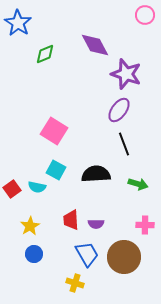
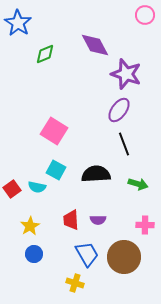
purple semicircle: moved 2 px right, 4 px up
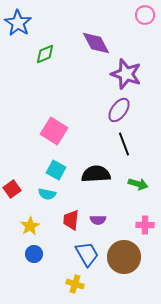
purple diamond: moved 1 px right, 2 px up
cyan semicircle: moved 10 px right, 7 px down
red trapezoid: rotated 10 degrees clockwise
yellow cross: moved 1 px down
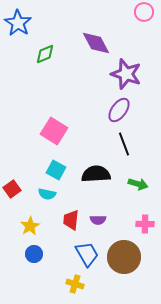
pink circle: moved 1 px left, 3 px up
pink cross: moved 1 px up
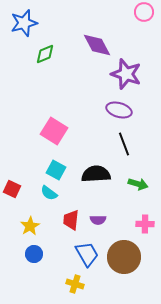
blue star: moved 6 px right; rotated 24 degrees clockwise
purple diamond: moved 1 px right, 2 px down
purple ellipse: rotated 70 degrees clockwise
red square: rotated 30 degrees counterclockwise
cyan semicircle: moved 2 px right, 1 px up; rotated 24 degrees clockwise
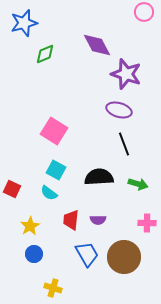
black semicircle: moved 3 px right, 3 px down
pink cross: moved 2 px right, 1 px up
yellow cross: moved 22 px left, 4 px down
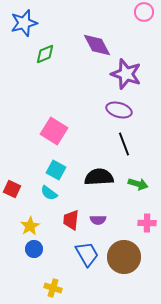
blue circle: moved 5 px up
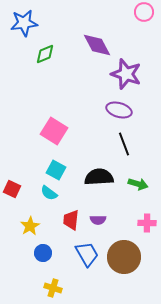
blue star: rotated 8 degrees clockwise
blue circle: moved 9 px right, 4 px down
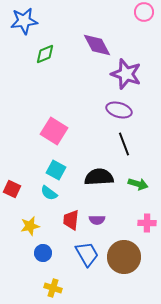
blue star: moved 2 px up
purple semicircle: moved 1 px left
yellow star: rotated 18 degrees clockwise
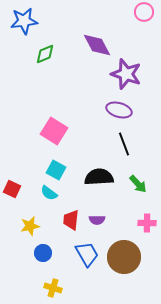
green arrow: rotated 30 degrees clockwise
